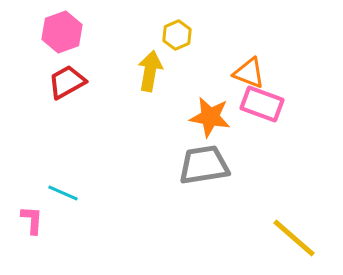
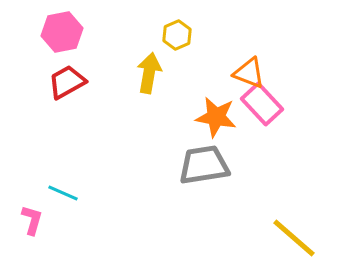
pink hexagon: rotated 9 degrees clockwise
yellow arrow: moved 1 px left, 2 px down
pink rectangle: rotated 27 degrees clockwise
orange star: moved 6 px right
pink L-shape: rotated 12 degrees clockwise
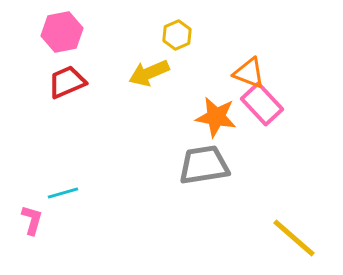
yellow arrow: rotated 123 degrees counterclockwise
red trapezoid: rotated 6 degrees clockwise
cyan line: rotated 40 degrees counterclockwise
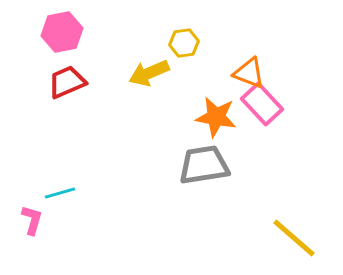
yellow hexagon: moved 7 px right, 8 px down; rotated 16 degrees clockwise
cyan line: moved 3 px left
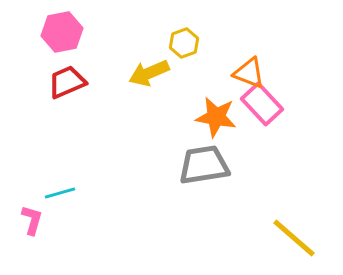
yellow hexagon: rotated 12 degrees counterclockwise
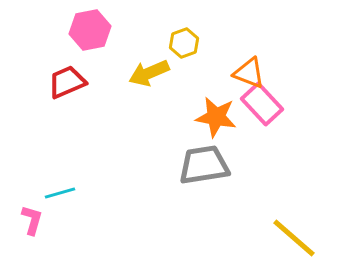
pink hexagon: moved 28 px right, 2 px up
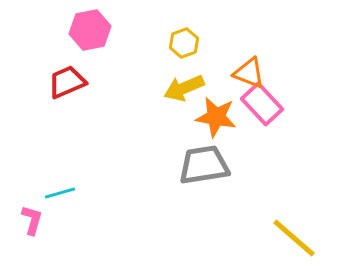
yellow arrow: moved 35 px right, 15 px down
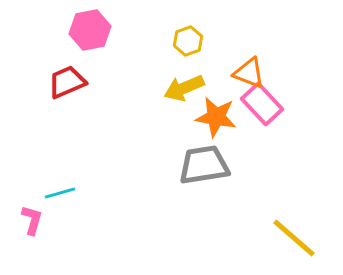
yellow hexagon: moved 4 px right, 2 px up
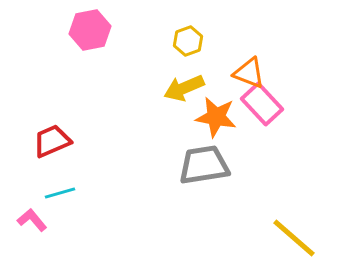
red trapezoid: moved 15 px left, 59 px down
pink L-shape: rotated 56 degrees counterclockwise
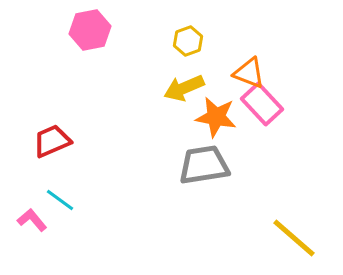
cyan line: moved 7 px down; rotated 52 degrees clockwise
